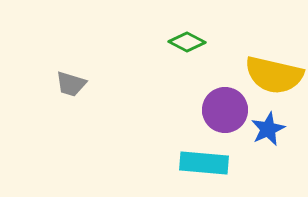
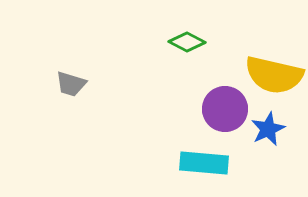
purple circle: moved 1 px up
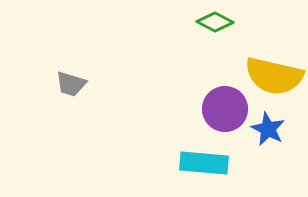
green diamond: moved 28 px right, 20 px up
yellow semicircle: moved 1 px down
blue star: rotated 20 degrees counterclockwise
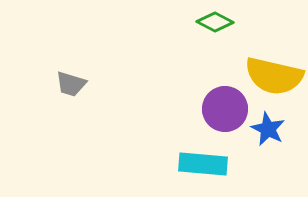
cyan rectangle: moved 1 px left, 1 px down
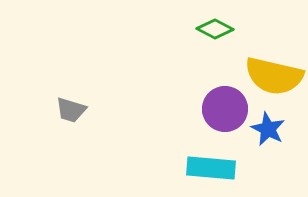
green diamond: moved 7 px down
gray trapezoid: moved 26 px down
cyan rectangle: moved 8 px right, 4 px down
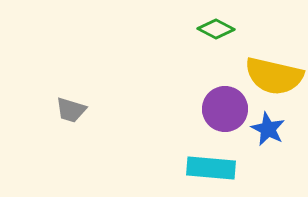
green diamond: moved 1 px right
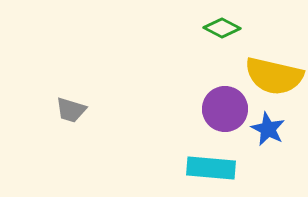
green diamond: moved 6 px right, 1 px up
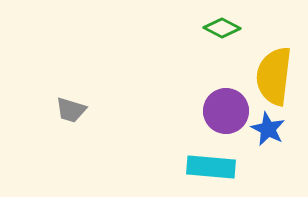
yellow semicircle: rotated 84 degrees clockwise
purple circle: moved 1 px right, 2 px down
cyan rectangle: moved 1 px up
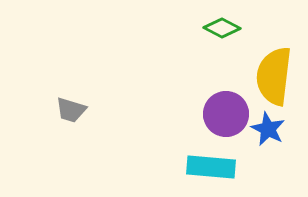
purple circle: moved 3 px down
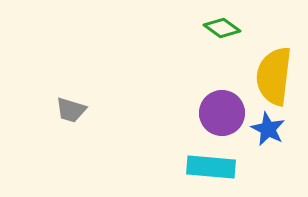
green diamond: rotated 9 degrees clockwise
purple circle: moved 4 px left, 1 px up
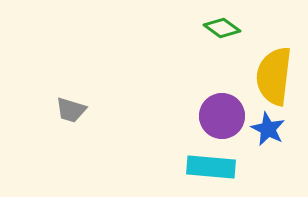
purple circle: moved 3 px down
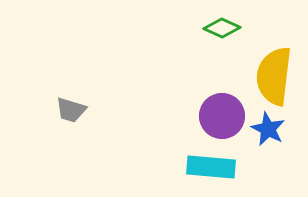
green diamond: rotated 12 degrees counterclockwise
